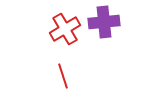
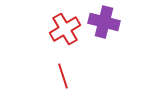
purple cross: rotated 20 degrees clockwise
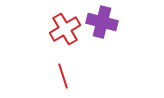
purple cross: moved 2 px left
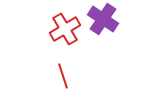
purple cross: moved 1 px right, 3 px up; rotated 20 degrees clockwise
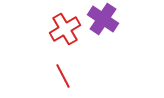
red line: rotated 10 degrees counterclockwise
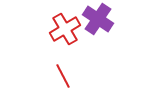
purple cross: moved 5 px left
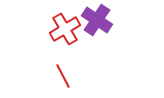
purple cross: moved 1 px left, 1 px down
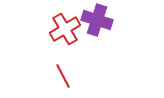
purple cross: rotated 16 degrees counterclockwise
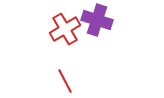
red line: moved 2 px right, 5 px down
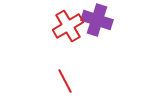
red cross: moved 3 px right, 3 px up
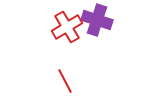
red cross: moved 1 px left, 1 px down
